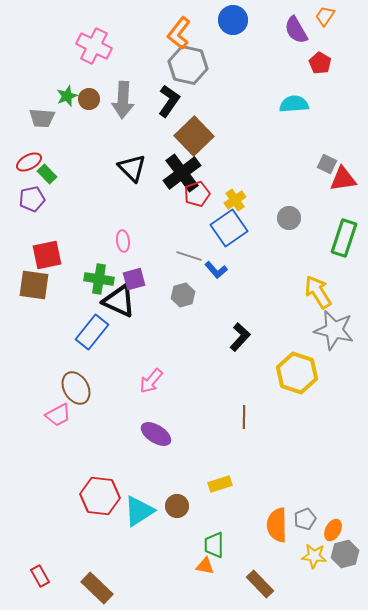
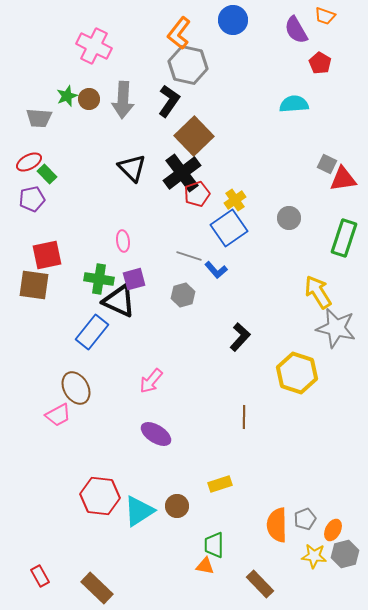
orange trapezoid at (325, 16): rotated 105 degrees counterclockwise
gray trapezoid at (42, 118): moved 3 px left
gray star at (334, 330): moved 2 px right, 2 px up
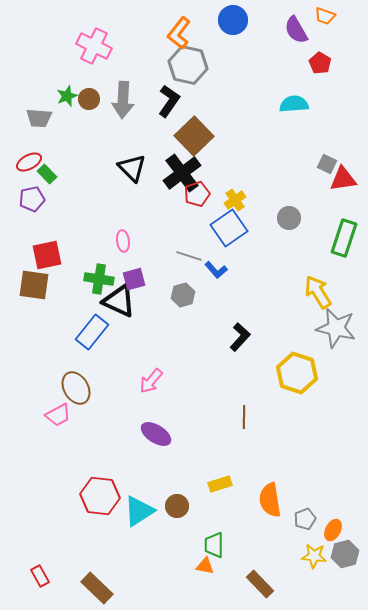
orange semicircle at (277, 525): moved 7 px left, 25 px up; rotated 8 degrees counterclockwise
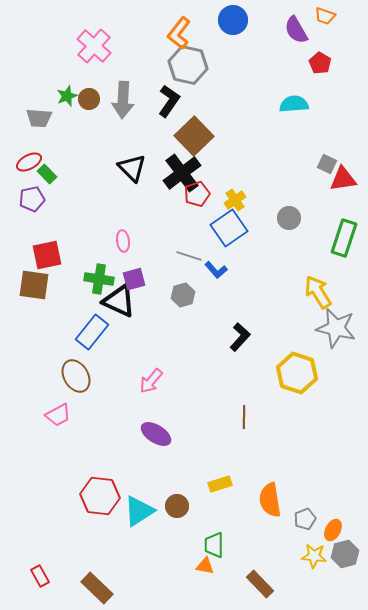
pink cross at (94, 46): rotated 16 degrees clockwise
brown ellipse at (76, 388): moved 12 px up
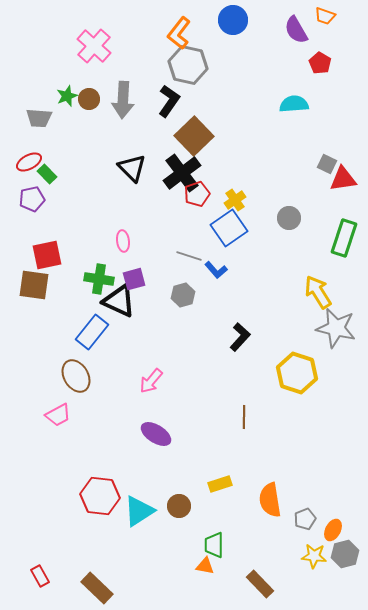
brown circle at (177, 506): moved 2 px right
